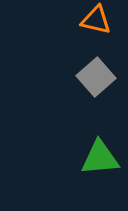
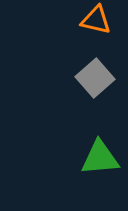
gray square: moved 1 px left, 1 px down
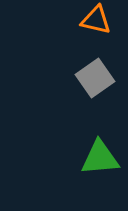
gray square: rotated 6 degrees clockwise
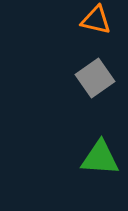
green triangle: rotated 9 degrees clockwise
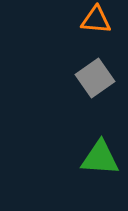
orange triangle: rotated 8 degrees counterclockwise
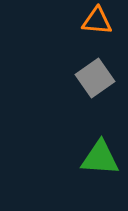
orange triangle: moved 1 px right, 1 px down
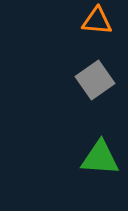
gray square: moved 2 px down
